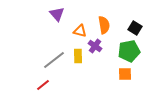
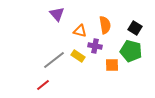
orange semicircle: moved 1 px right
purple cross: rotated 24 degrees counterclockwise
green pentagon: moved 2 px right; rotated 25 degrees clockwise
yellow rectangle: rotated 56 degrees counterclockwise
orange square: moved 13 px left, 9 px up
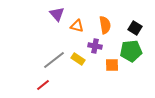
orange triangle: moved 3 px left, 5 px up
green pentagon: rotated 20 degrees counterclockwise
yellow rectangle: moved 3 px down
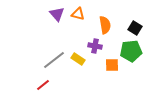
orange triangle: moved 1 px right, 12 px up
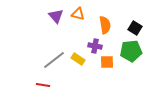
purple triangle: moved 1 px left, 2 px down
orange square: moved 5 px left, 3 px up
red line: rotated 48 degrees clockwise
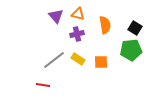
purple cross: moved 18 px left, 12 px up; rotated 24 degrees counterclockwise
green pentagon: moved 1 px up
orange square: moved 6 px left
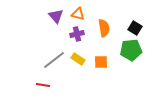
orange semicircle: moved 1 px left, 3 px down
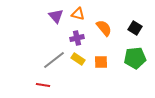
orange semicircle: rotated 30 degrees counterclockwise
purple cross: moved 4 px down
green pentagon: moved 4 px right, 8 px down
